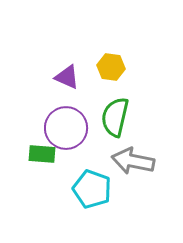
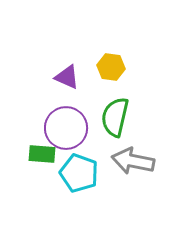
cyan pentagon: moved 13 px left, 16 px up
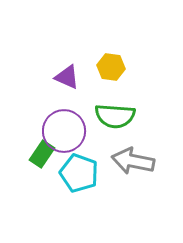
green semicircle: moved 1 px up; rotated 99 degrees counterclockwise
purple circle: moved 2 px left, 3 px down
green rectangle: rotated 60 degrees counterclockwise
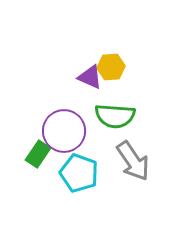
yellow hexagon: rotated 12 degrees counterclockwise
purple triangle: moved 23 px right
green rectangle: moved 4 px left
gray arrow: rotated 135 degrees counterclockwise
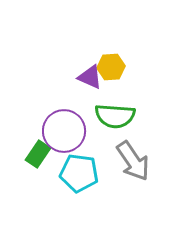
cyan pentagon: rotated 12 degrees counterclockwise
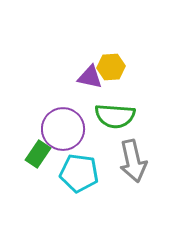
purple triangle: rotated 12 degrees counterclockwise
purple circle: moved 1 px left, 2 px up
gray arrow: rotated 21 degrees clockwise
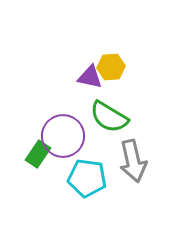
green semicircle: moved 6 px left, 1 px down; rotated 27 degrees clockwise
purple circle: moved 7 px down
cyan pentagon: moved 8 px right, 5 px down
